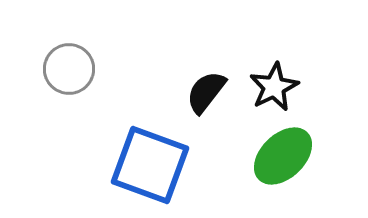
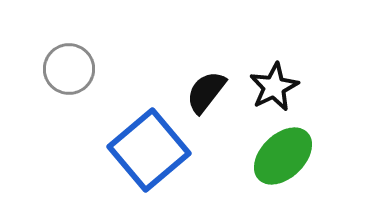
blue square: moved 1 px left, 15 px up; rotated 30 degrees clockwise
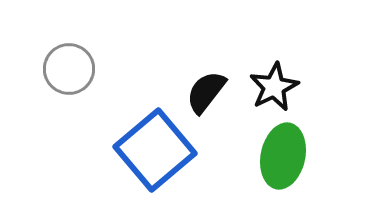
blue square: moved 6 px right
green ellipse: rotated 34 degrees counterclockwise
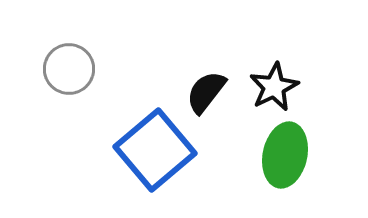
green ellipse: moved 2 px right, 1 px up
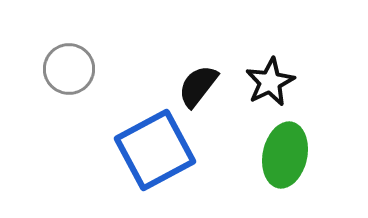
black star: moved 4 px left, 5 px up
black semicircle: moved 8 px left, 6 px up
blue square: rotated 12 degrees clockwise
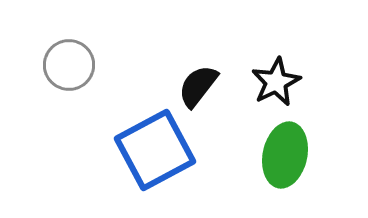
gray circle: moved 4 px up
black star: moved 6 px right
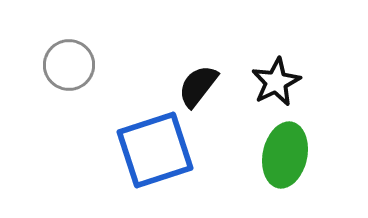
blue square: rotated 10 degrees clockwise
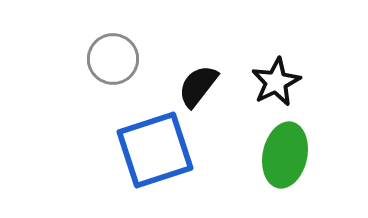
gray circle: moved 44 px right, 6 px up
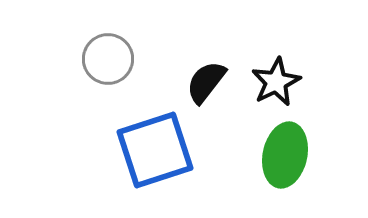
gray circle: moved 5 px left
black semicircle: moved 8 px right, 4 px up
